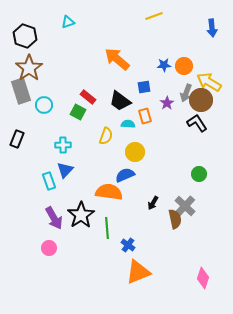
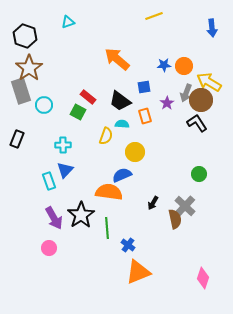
cyan semicircle: moved 6 px left
blue semicircle: moved 3 px left
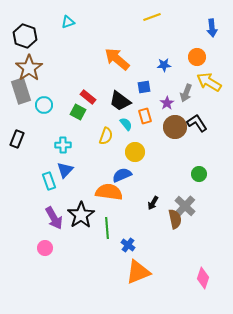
yellow line: moved 2 px left, 1 px down
orange circle: moved 13 px right, 9 px up
brown circle: moved 26 px left, 27 px down
cyan semicircle: moved 4 px right; rotated 48 degrees clockwise
pink circle: moved 4 px left
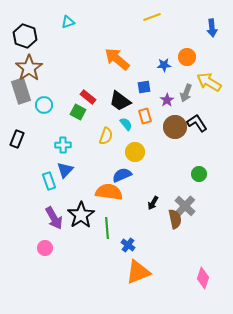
orange circle: moved 10 px left
purple star: moved 3 px up
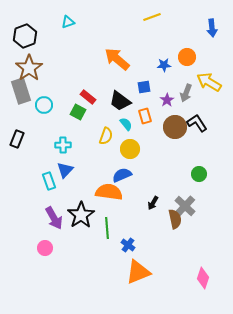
black hexagon: rotated 20 degrees clockwise
yellow circle: moved 5 px left, 3 px up
